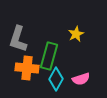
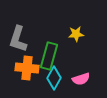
yellow star: rotated 21 degrees clockwise
cyan diamond: moved 2 px left, 1 px up
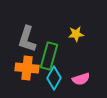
gray L-shape: moved 9 px right
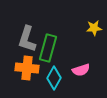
yellow star: moved 18 px right, 6 px up
green rectangle: moved 1 px left, 8 px up
pink semicircle: moved 9 px up
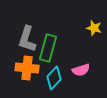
yellow star: rotated 21 degrees clockwise
cyan diamond: rotated 15 degrees clockwise
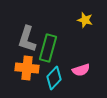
yellow star: moved 9 px left, 8 px up
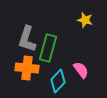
pink semicircle: rotated 108 degrees counterclockwise
cyan diamond: moved 4 px right, 3 px down
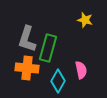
pink semicircle: rotated 24 degrees clockwise
cyan diamond: rotated 15 degrees counterclockwise
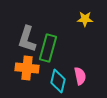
yellow star: moved 1 px up; rotated 14 degrees counterclockwise
pink semicircle: moved 1 px left, 6 px down
cyan diamond: rotated 15 degrees counterclockwise
